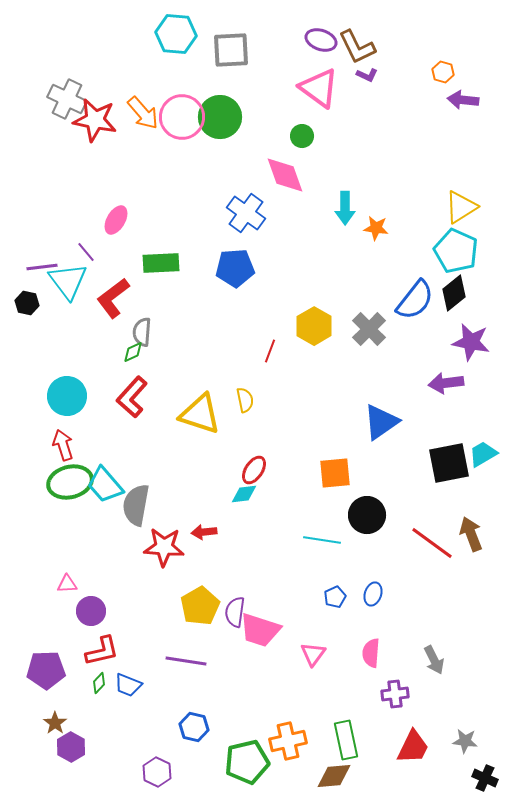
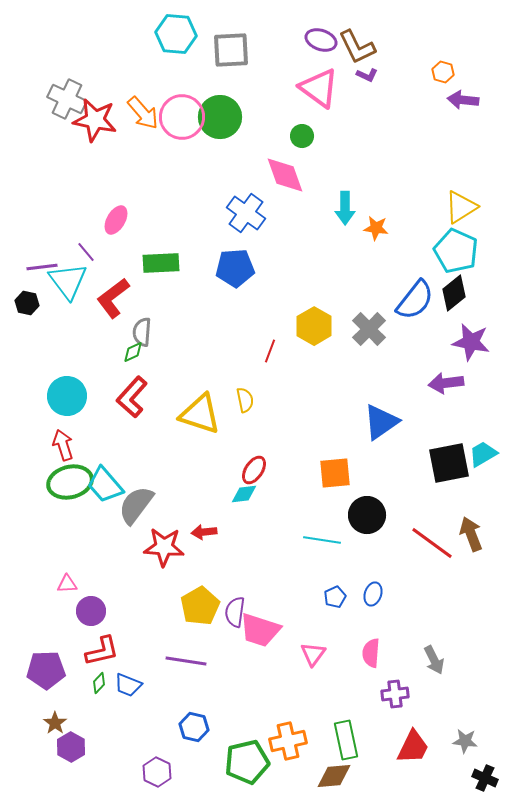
gray semicircle at (136, 505): rotated 27 degrees clockwise
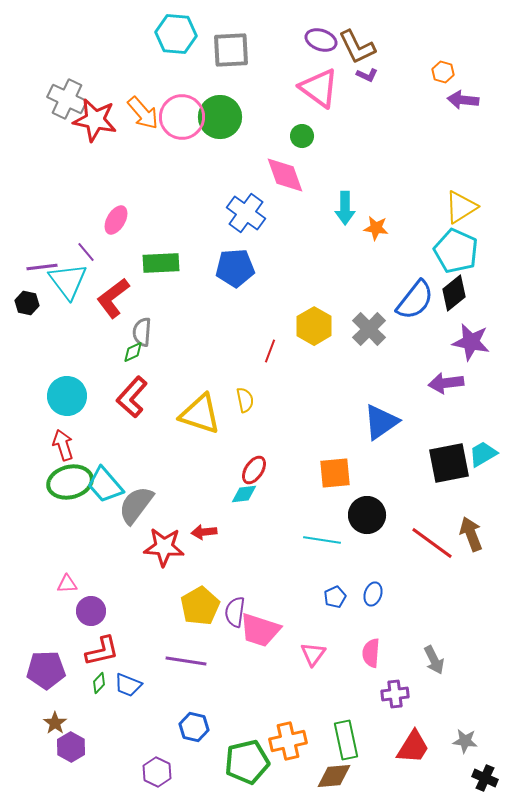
red trapezoid at (413, 747): rotated 6 degrees clockwise
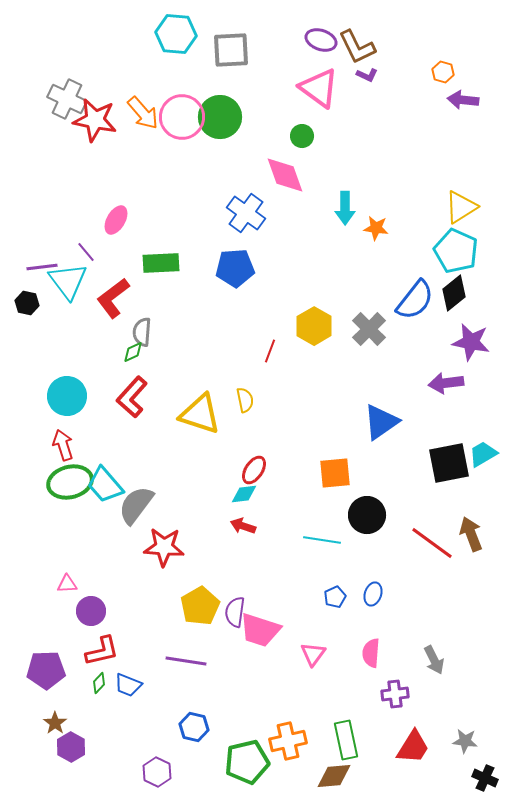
red arrow at (204, 532): moved 39 px right, 6 px up; rotated 25 degrees clockwise
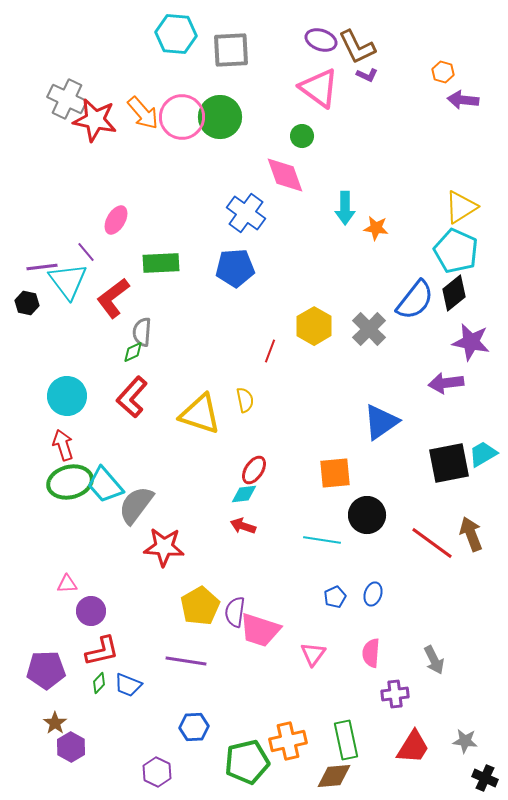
blue hexagon at (194, 727): rotated 16 degrees counterclockwise
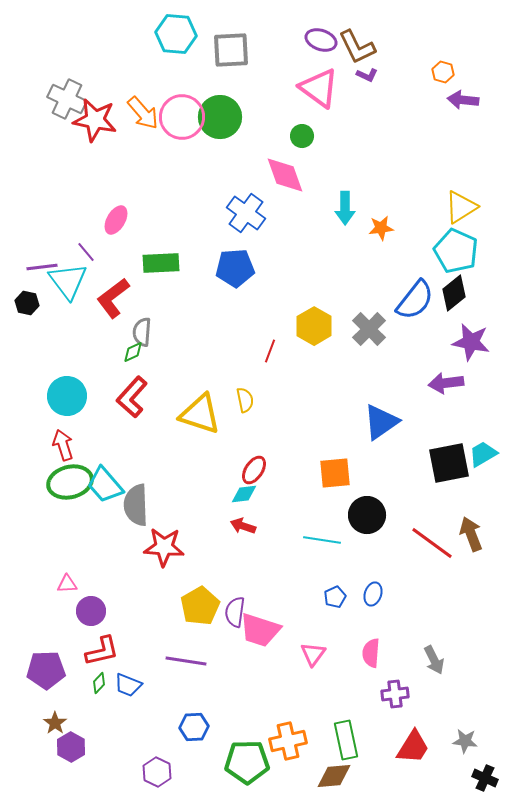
orange star at (376, 228): moved 5 px right; rotated 15 degrees counterclockwise
gray semicircle at (136, 505): rotated 39 degrees counterclockwise
green pentagon at (247, 762): rotated 12 degrees clockwise
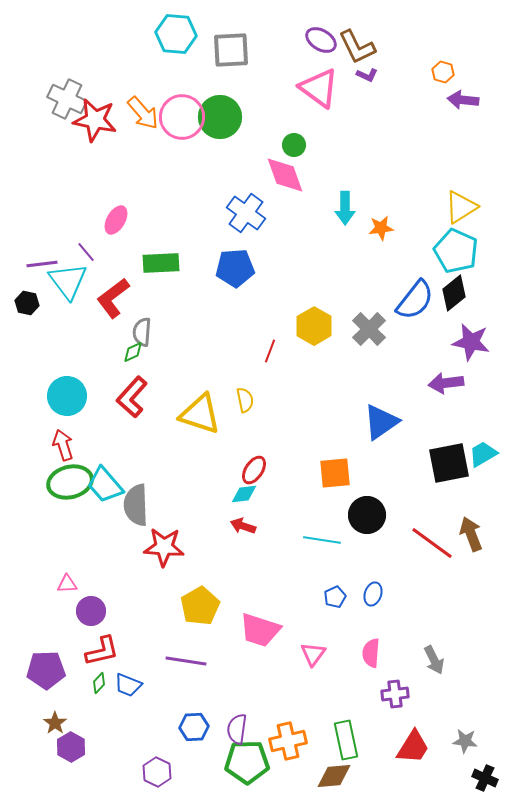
purple ellipse at (321, 40): rotated 12 degrees clockwise
green circle at (302, 136): moved 8 px left, 9 px down
purple line at (42, 267): moved 3 px up
purple semicircle at (235, 612): moved 2 px right, 117 px down
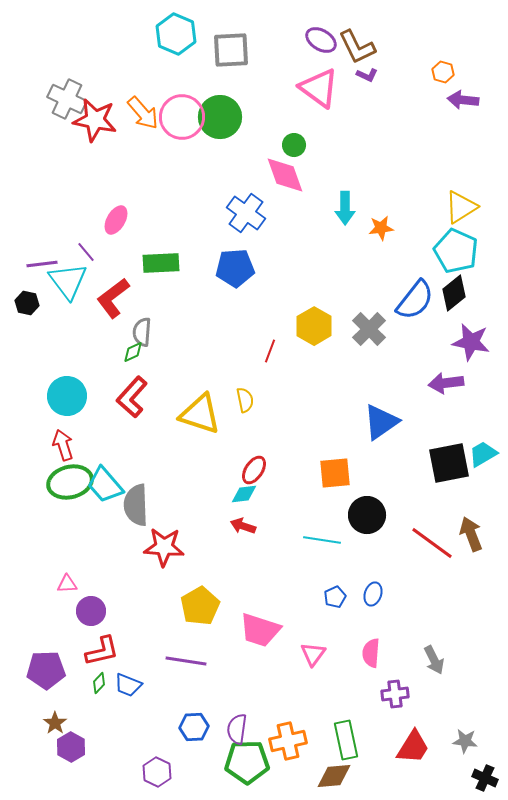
cyan hexagon at (176, 34): rotated 18 degrees clockwise
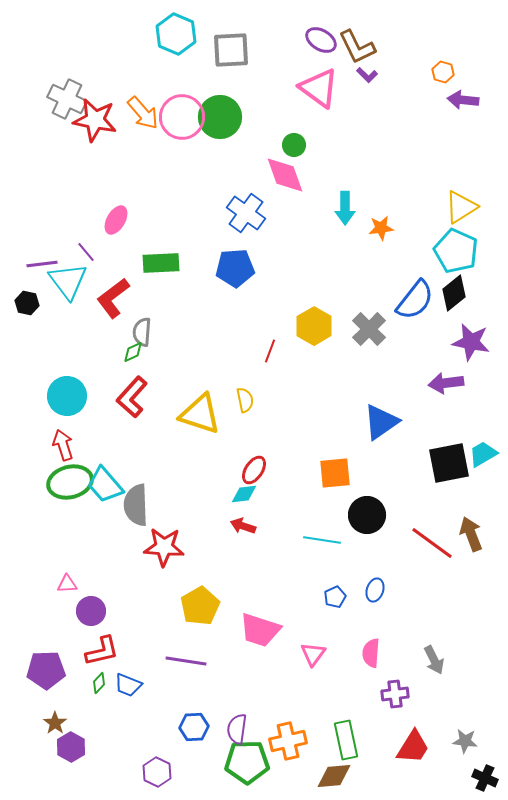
purple L-shape at (367, 75): rotated 20 degrees clockwise
blue ellipse at (373, 594): moved 2 px right, 4 px up
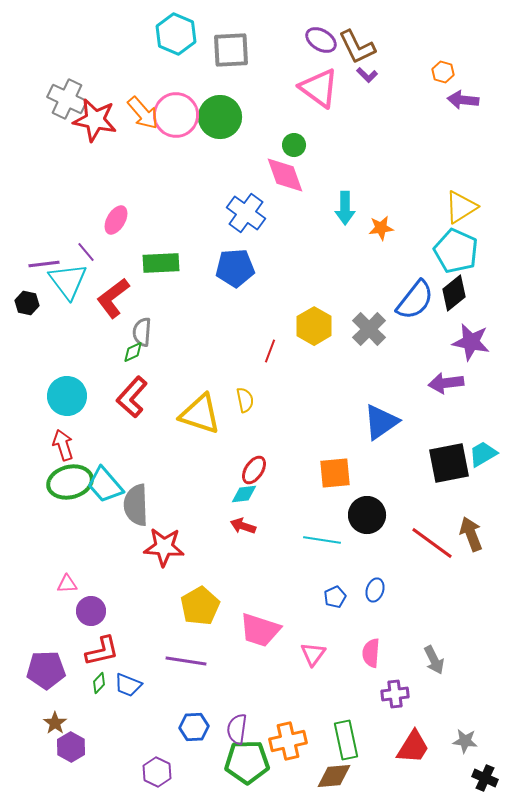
pink circle at (182, 117): moved 6 px left, 2 px up
purple line at (42, 264): moved 2 px right
